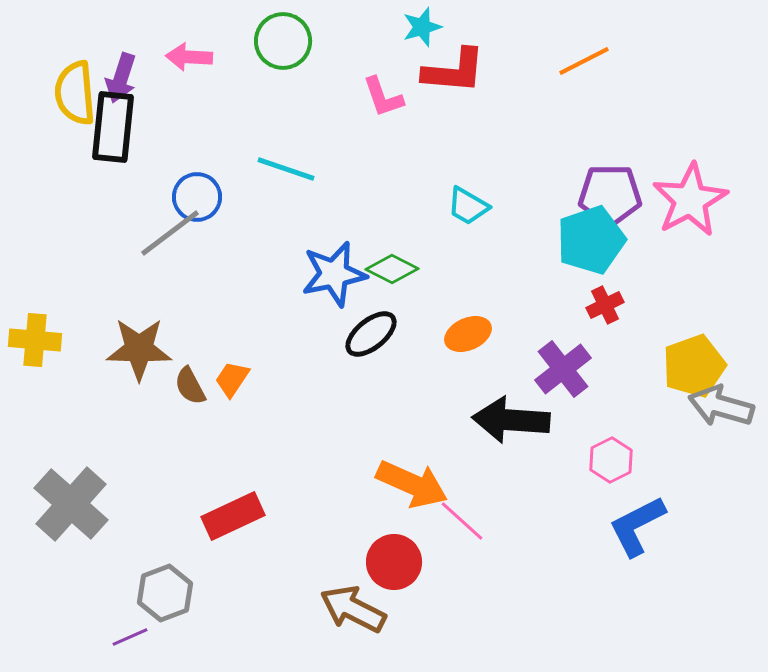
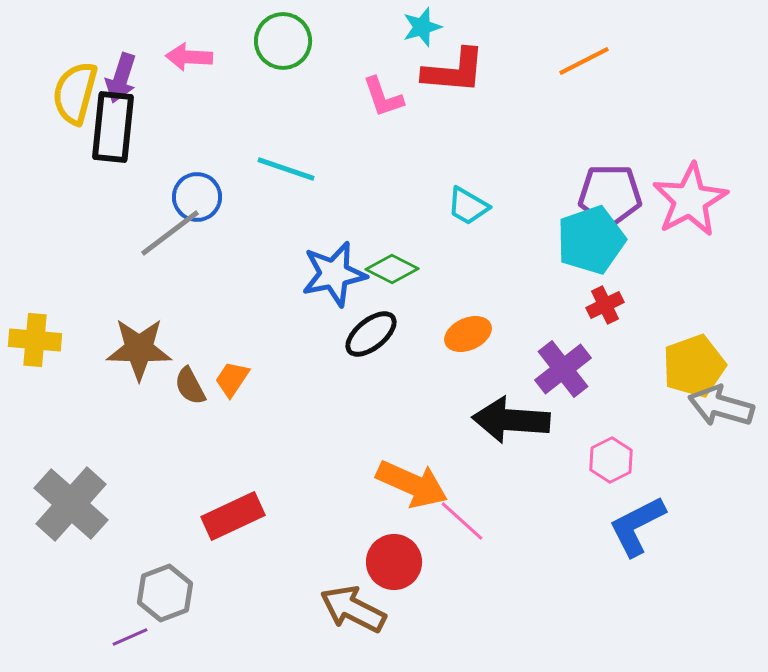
yellow semicircle: rotated 20 degrees clockwise
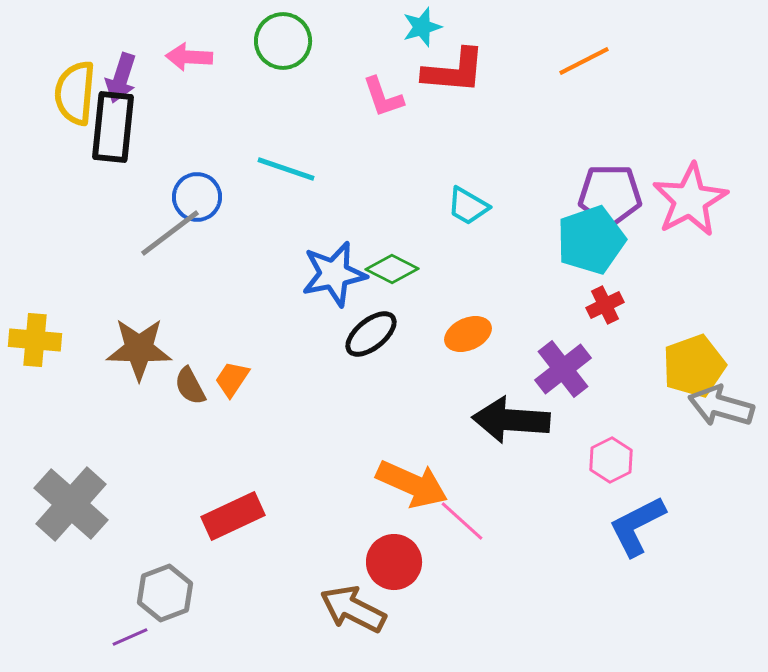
yellow semicircle: rotated 10 degrees counterclockwise
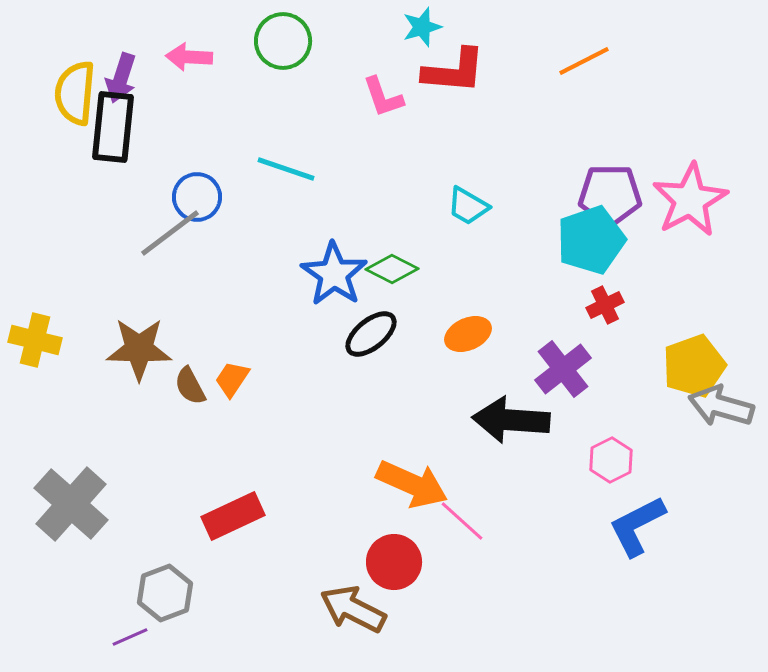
blue star: rotated 26 degrees counterclockwise
yellow cross: rotated 9 degrees clockwise
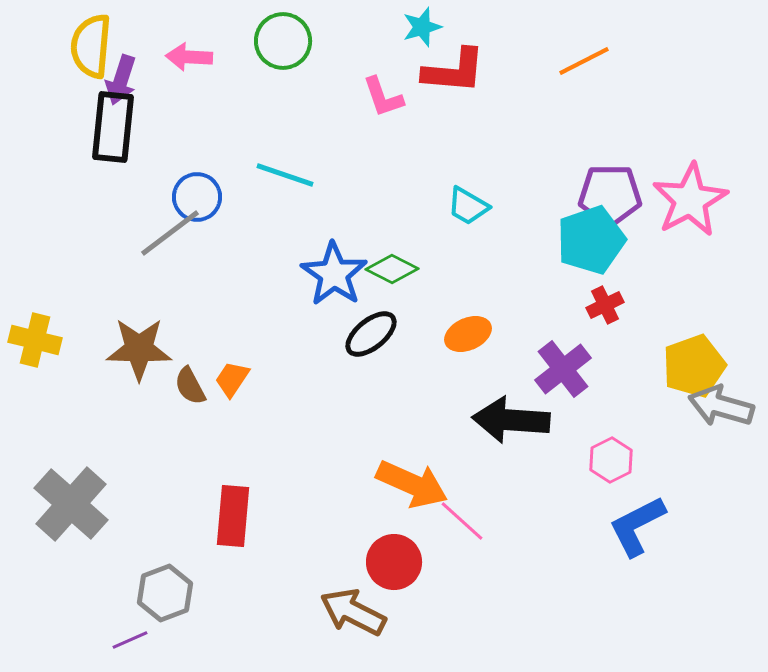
purple arrow: moved 2 px down
yellow semicircle: moved 16 px right, 47 px up
cyan line: moved 1 px left, 6 px down
red rectangle: rotated 60 degrees counterclockwise
brown arrow: moved 3 px down
purple line: moved 3 px down
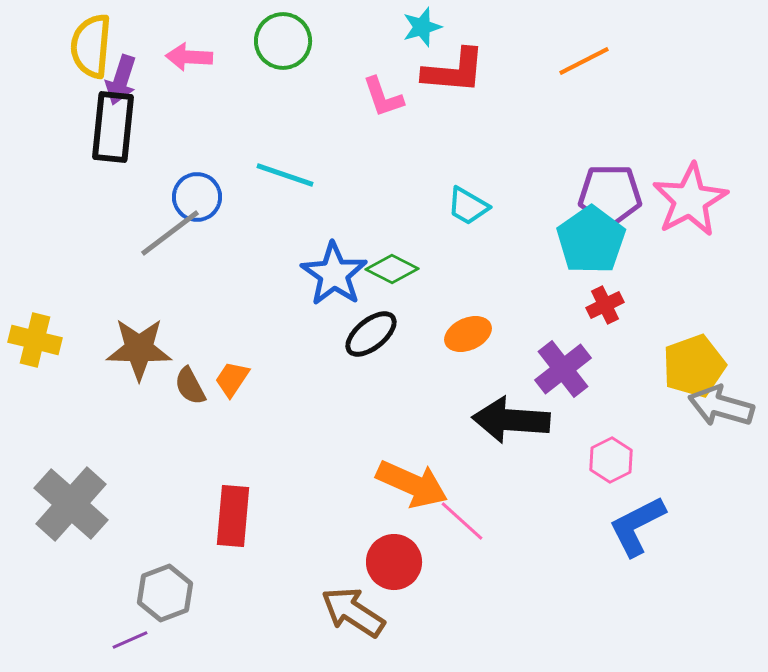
cyan pentagon: rotated 16 degrees counterclockwise
brown arrow: rotated 6 degrees clockwise
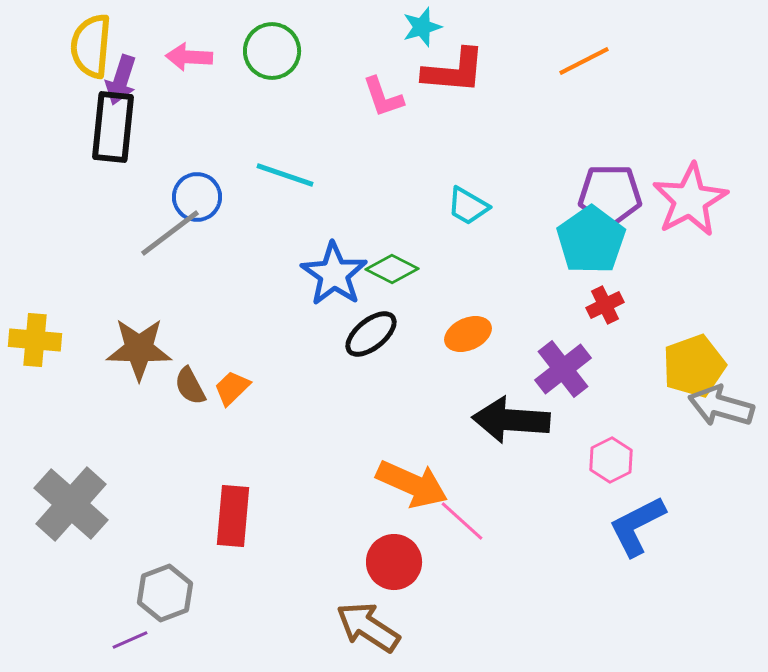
green circle: moved 11 px left, 10 px down
yellow cross: rotated 9 degrees counterclockwise
orange trapezoid: moved 9 px down; rotated 12 degrees clockwise
brown arrow: moved 15 px right, 15 px down
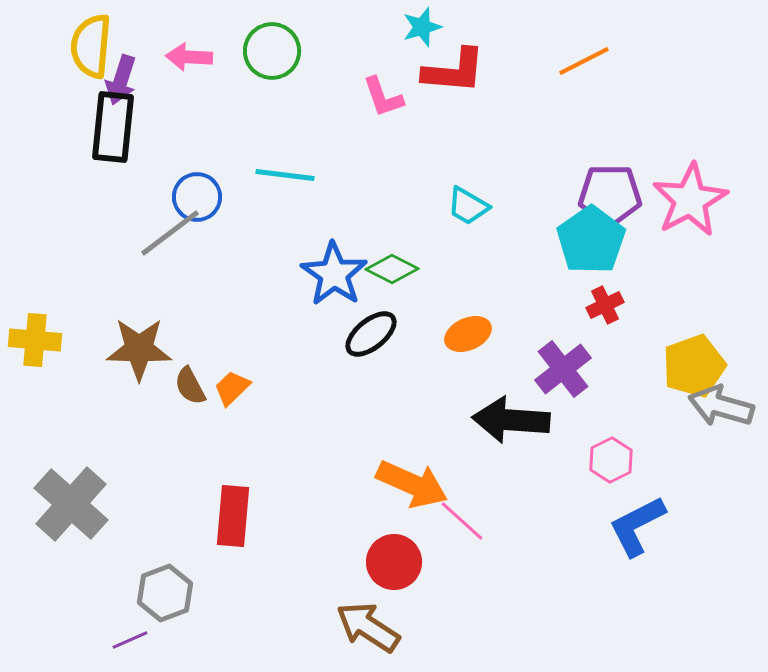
cyan line: rotated 12 degrees counterclockwise
